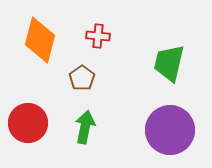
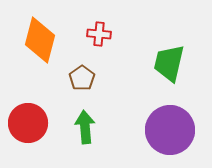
red cross: moved 1 px right, 2 px up
green arrow: rotated 16 degrees counterclockwise
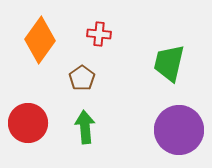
orange diamond: rotated 21 degrees clockwise
purple circle: moved 9 px right
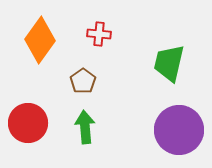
brown pentagon: moved 1 px right, 3 px down
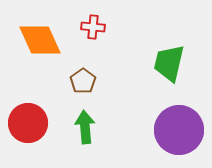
red cross: moved 6 px left, 7 px up
orange diamond: rotated 60 degrees counterclockwise
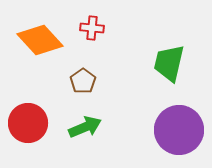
red cross: moved 1 px left, 1 px down
orange diamond: rotated 18 degrees counterclockwise
green arrow: rotated 72 degrees clockwise
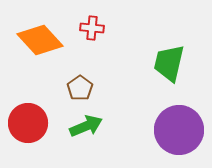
brown pentagon: moved 3 px left, 7 px down
green arrow: moved 1 px right, 1 px up
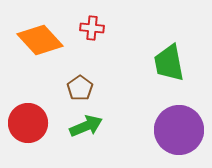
green trapezoid: rotated 24 degrees counterclockwise
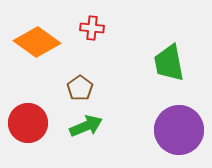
orange diamond: moved 3 px left, 2 px down; rotated 12 degrees counterclockwise
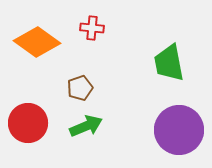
brown pentagon: rotated 15 degrees clockwise
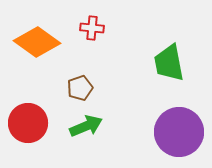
purple circle: moved 2 px down
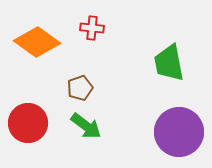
green arrow: rotated 60 degrees clockwise
